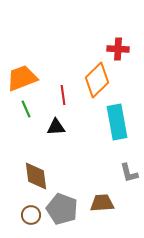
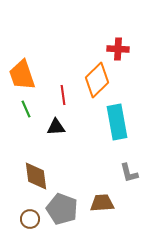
orange trapezoid: moved 3 px up; rotated 88 degrees counterclockwise
brown circle: moved 1 px left, 4 px down
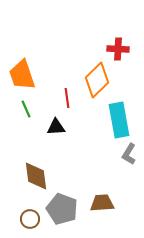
red line: moved 4 px right, 3 px down
cyan rectangle: moved 2 px right, 2 px up
gray L-shape: moved 19 px up; rotated 45 degrees clockwise
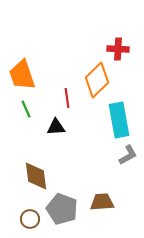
gray L-shape: moved 1 px left, 1 px down; rotated 150 degrees counterclockwise
brown trapezoid: moved 1 px up
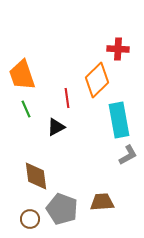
black triangle: rotated 24 degrees counterclockwise
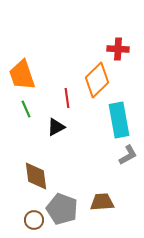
brown circle: moved 4 px right, 1 px down
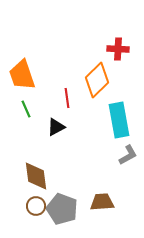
brown circle: moved 2 px right, 14 px up
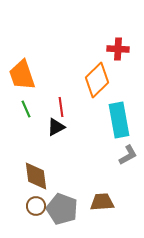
red line: moved 6 px left, 9 px down
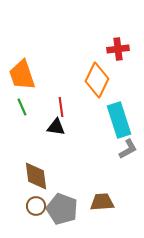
red cross: rotated 10 degrees counterclockwise
orange diamond: rotated 20 degrees counterclockwise
green line: moved 4 px left, 2 px up
cyan rectangle: rotated 8 degrees counterclockwise
black triangle: rotated 36 degrees clockwise
gray L-shape: moved 6 px up
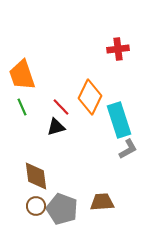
orange diamond: moved 7 px left, 17 px down
red line: rotated 36 degrees counterclockwise
black triangle: rotated 24 degrees counterclockwise
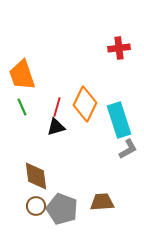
red cross: moved 1 px right, 1 px up
orange diamond: moved 5 px left, 7 px down
red line: moved 4 px left; rotated 60 degrees clockwise
